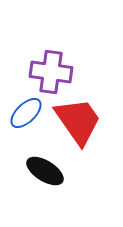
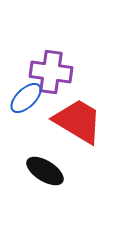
blue ellipse: moved 15 px up
red trapezoid: rotated 24 degrees counterclockwise
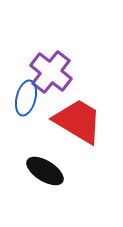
purple cross: rotated 30 degrees clockwise
blue ellipse: rotated 32 degrees counterclockwise
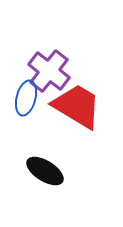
purple cross: moved 2 px left, 1 px up
red trapezoid: moved 1 px left, 15 px up
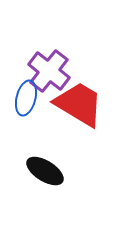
red trapezoid: moved 2 px right, 2 px up
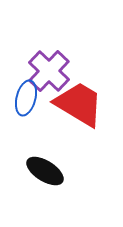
purple cross: rotated 6 degrees clockwise
